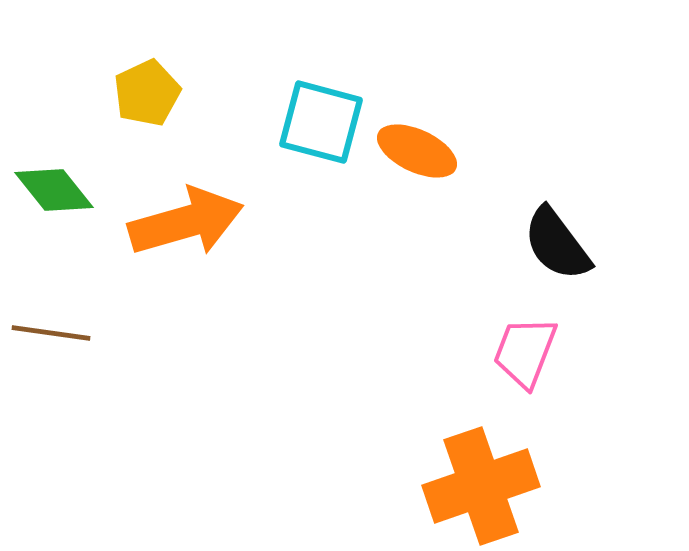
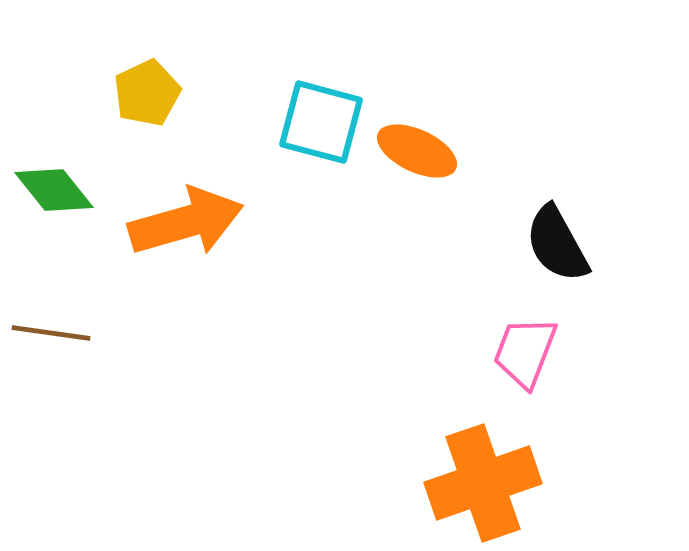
black semicircle: rotated 8 degrees clockwise
orange cross: moved 2 px right, 3 px up
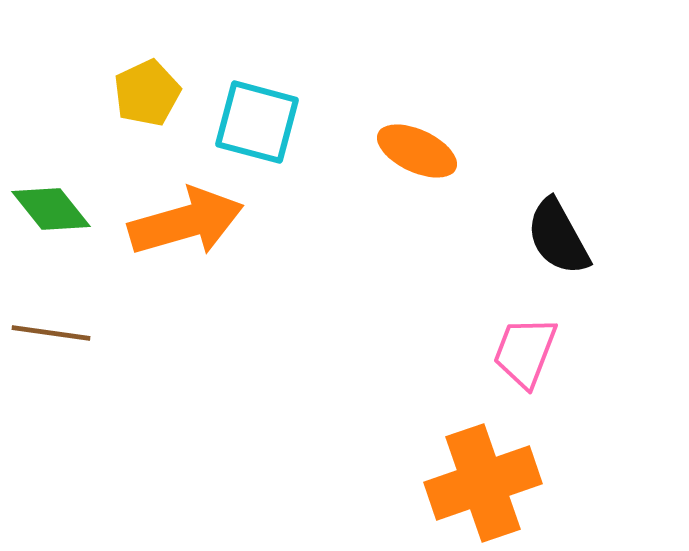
cyan square: moved 64 px left
green diamond: moved 3 px left, 19 px down
black semicircle: moved 1 px right, 7 px up
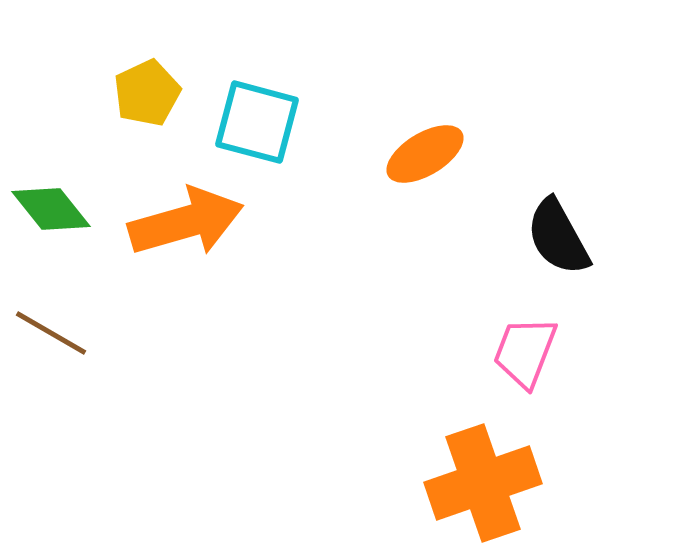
orange ellipse: moved 8 px right, 3 px down; rotated 56 degrees counterclockwise
brown line: rotated 22 degrees clockwise
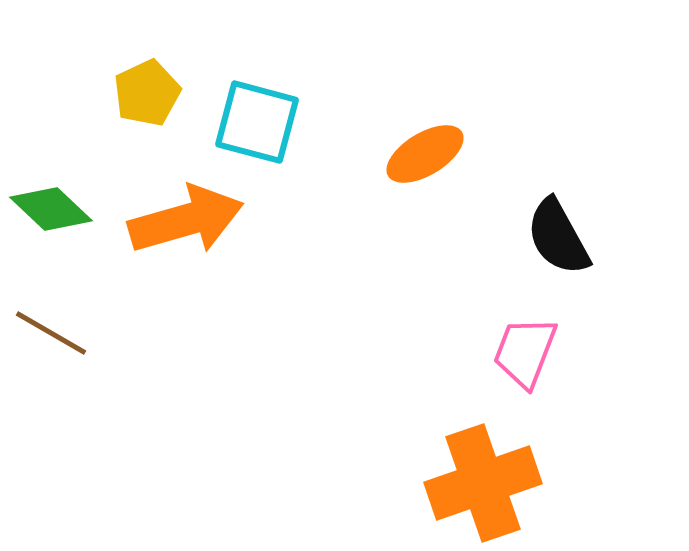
green diamond: rotated 8 degrees counterclockwise
orange arrow: moved 2 px up
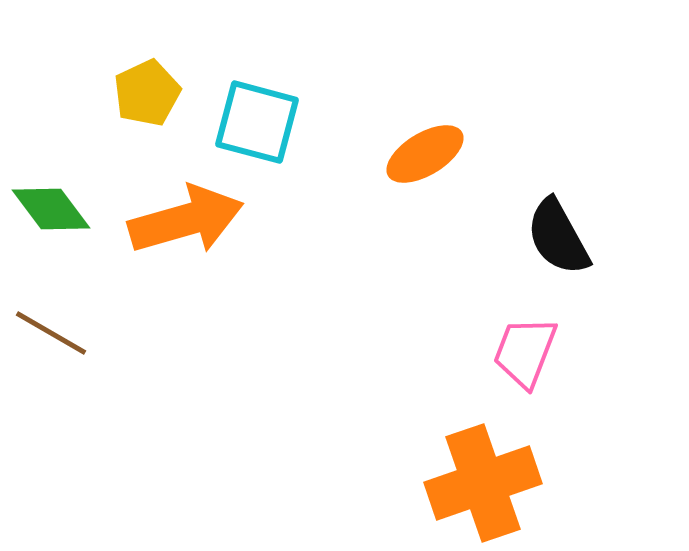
green diamond: rotated 10 degrees clockwise
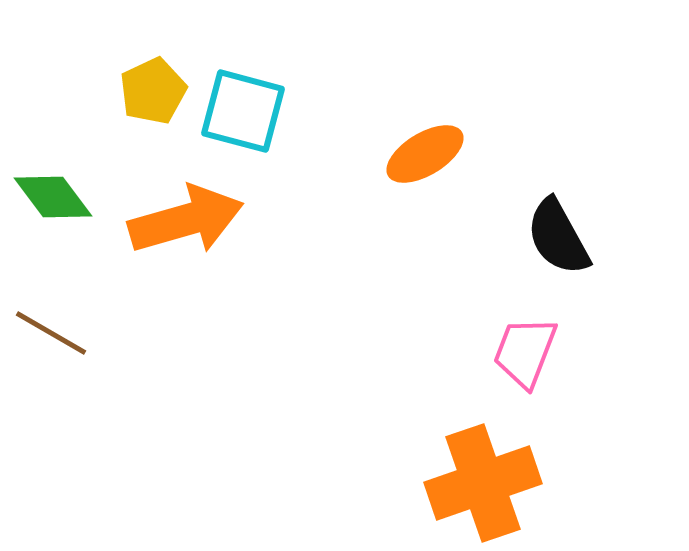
yellow pentagon: moved 6 px right, 2 px up
cyan square: moved 14 px left, 11 px up
green diamond: moved 2 px right, 12 px up
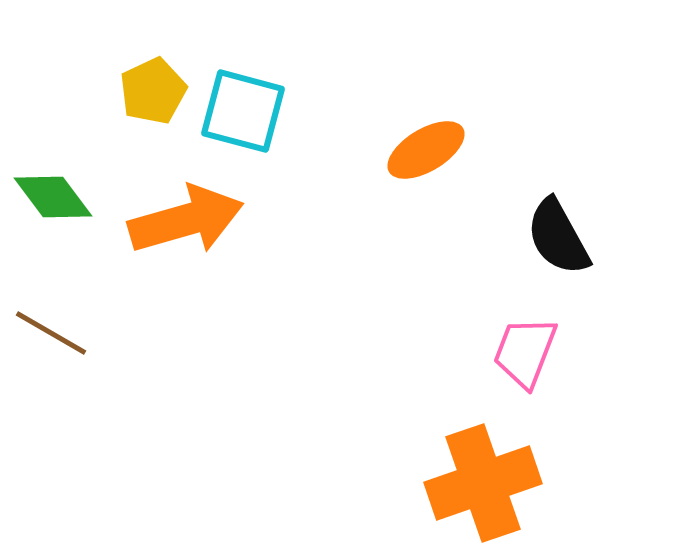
orange ellipse: moved 1 px right, 4 px up
